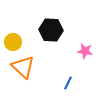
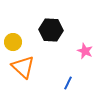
pink star: rotated 14 degrees clockwise
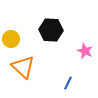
yellow circle: moved 2 px left, 3 px up
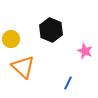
black hexagon: rotated 20 degrees clockwise
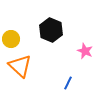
orange triangle: moved 3 px left, 1 px up
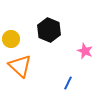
black hexagon: moved 2 px left
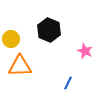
orange triangle: rotated 45 degrees counterclockwise
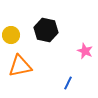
black hexagon: moved 3 px left; rotated 10 degrees counterclockwise
yellow circle: moved 4 px up
orange triangle: rotated 10 degrees counterclockwise
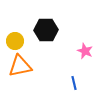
black hexagon: rotated 15 degrees counterclockwise
yellow circle: moved 4 px right, 6 px down
blue line: moved 6 px right; rotated 40 degrees counterclockwise
